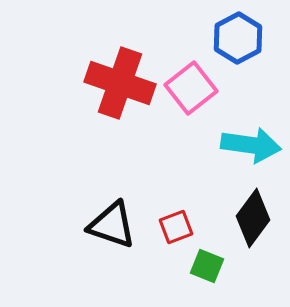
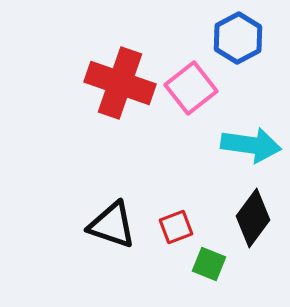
green square: moved 2 px right, 2 px up
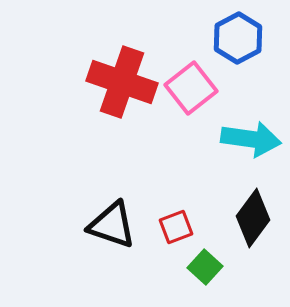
red cross: moved 2 px right, 1 px up
cyan arrow: moved 6 px up
green square: moved 4 px left, 3 px down; rotated 20 degrees clockwise
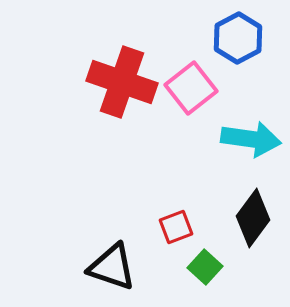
black triangle: moved 42 px down
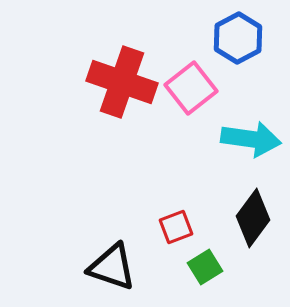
green square: rotated 16 degrees clockwise
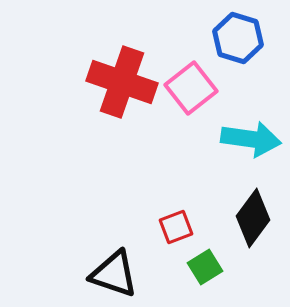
blue hexagon: rotated 15 degrees counterclockwise
black triangle: moved 2 px right, 7 px down
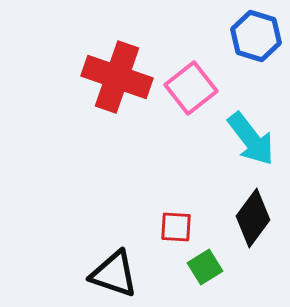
blue hexagon: moved 18 px right, 2 px up
red cross: moved 5 px left, 5 px up
cyan arrow: rotated 44 degrees clockwise
red square: rotated 24 degrees clockwise
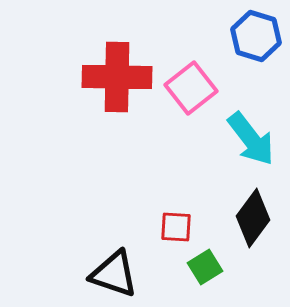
red cross: rotated 18 degrees counterclockwise
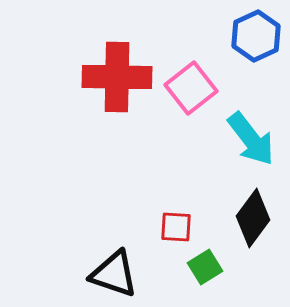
blue hexagon: rotated 18 degrees clockwise
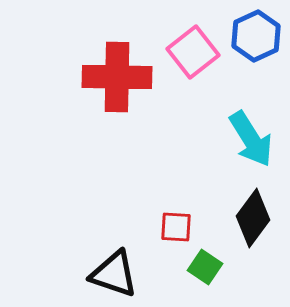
pink square: moved 2 px right, 36 px up
cyan arrow: rotated 6 degrees clockwise
green square: rotated 24 degrees counterclockwise
